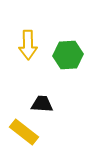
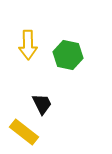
green hexagon: rotated 16 degrees clockwise
black trapezoid: rotated 60 degrees clockwise
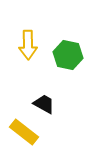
black trapezoid: moved 2 px right; rotated 35 degrees counterclockwise
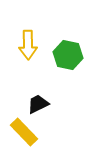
black trapezoid: moved 6 px left; rotated 55 degrees counterclockwise
yellow rectangle: rotated 8 degrees clockwise
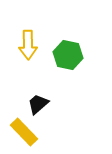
black trapezoid: rotated 15 degrees counterclockwise
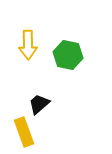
black trapezoid: moved 1 px right
yellow rectangle: rotated 24 degrees clockwise
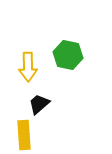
yellow arrow: moved 22 px down
yellow rectangle: moved 3 px down; rotated 16 degrees clockwise
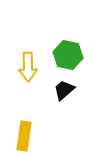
black trapezoid: moved 25 px right, 14 px up
yellow rectangle: moved 1 px down; rotated 12 degrees clockwise
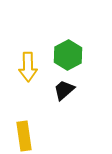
green hexagon: rotated 20 degrees clockwise
yellow rectangle: rotated 16 degrees counterclockwise
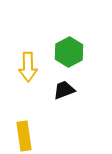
green hexagon: moved 1 px right, 3 px up
black trapezoid: rotated 20 degrees clockwise
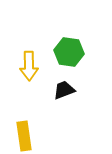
green hexagon: rotated 24 degrees counterclockwise
yellow arrow: moved 1 px right, 1 px up
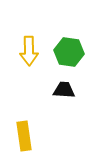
yellow arrow: moved 15 px up
black trapezoid: rotated 25 degrees clockwise
